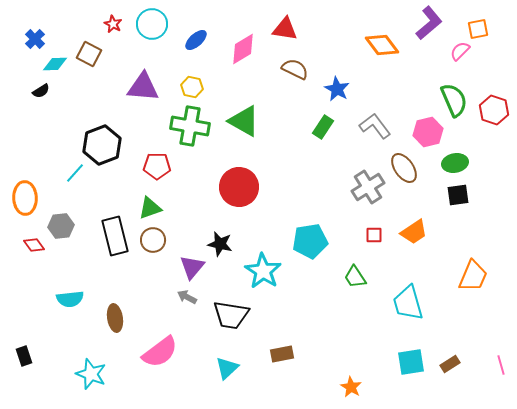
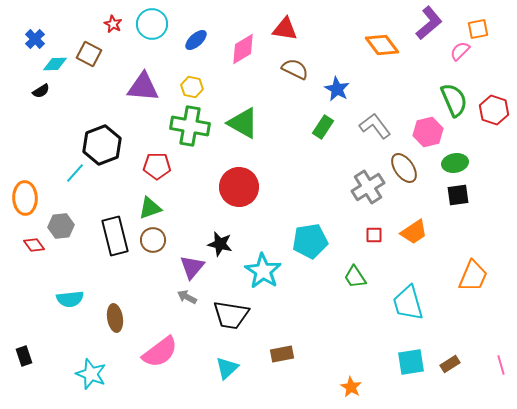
green triangle at (244, 121): moved 1 px left, 2 px down
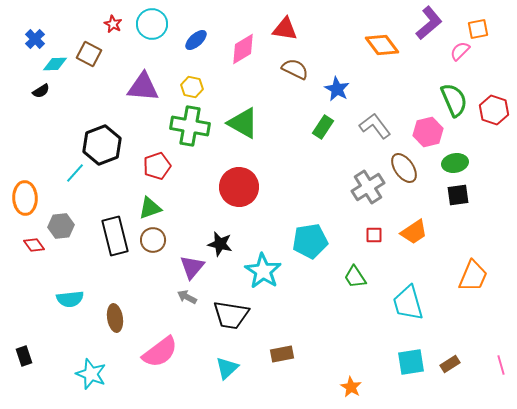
red pentagon at (157, 166): rotated 20 degrees counterclockwise
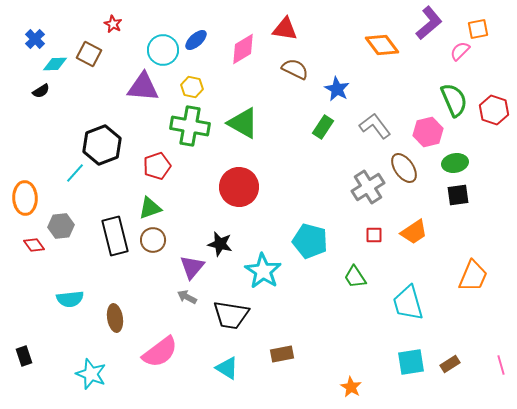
cyan circle at (152, 24): moved 11 px right, 26 px down
cyan pentagon at (310, 241): rotated 24 degrees clockwise
cyan triangle at (227, 368): rotated 45 degrees counterclockwise
